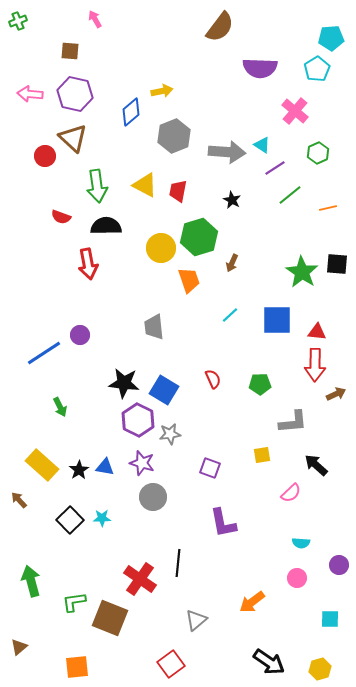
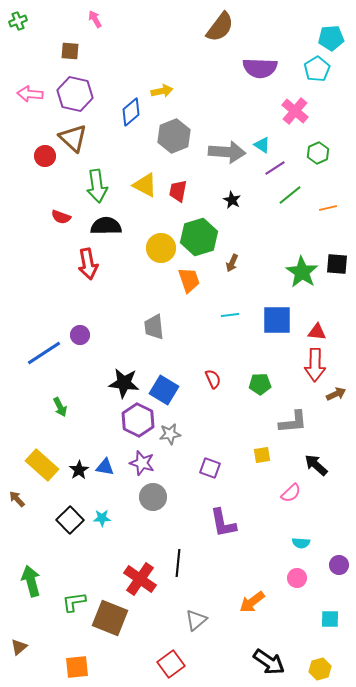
cyan line at (230, 315): rotated 36 degrees clockwise
brown arrow at (19, 500): moved 2 px left, 1 px up
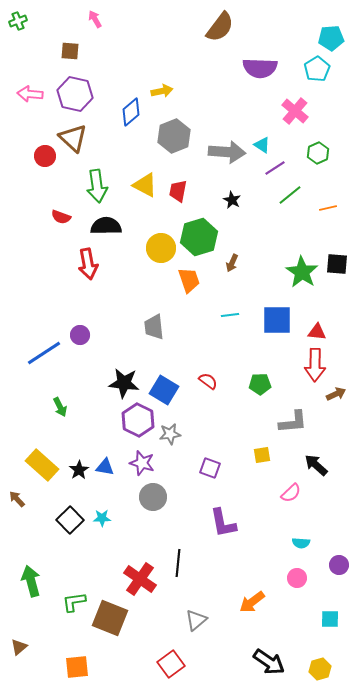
red semicircle at (213, 379): moved 5 px left, 2 px down; rotated 30 degrees counterclockwise
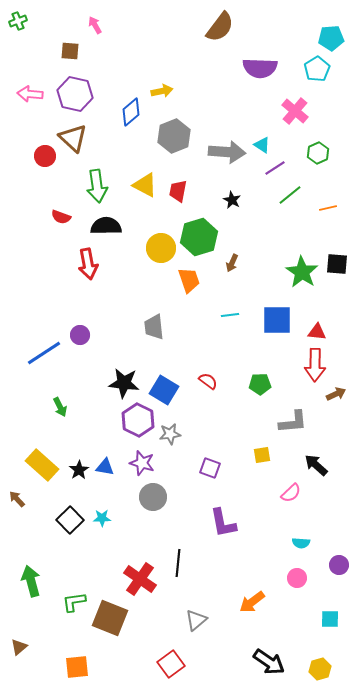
pink arrow at (95, 19): moved 6 px down
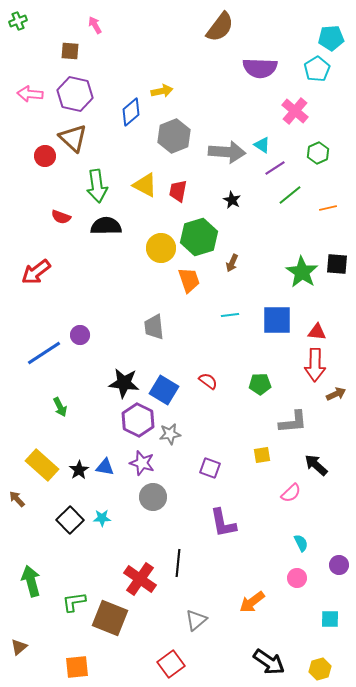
red arrow at (88, 264): moved 52 px left, 8 px down; rotated 64 degrees clockwise
cyan semicircle at (301, 543): rotated 120 degrees counterclockwise
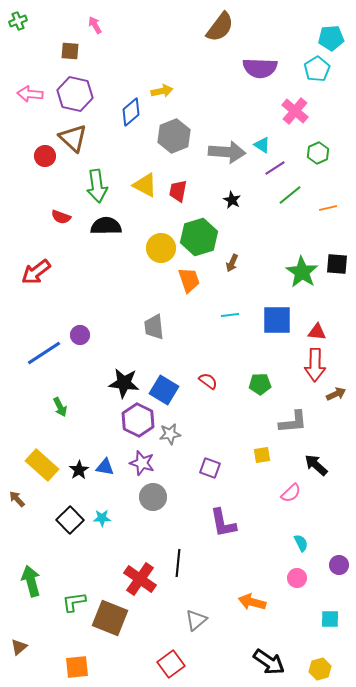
orange arrow at (252, 602): rotated 52 degrees clockwise
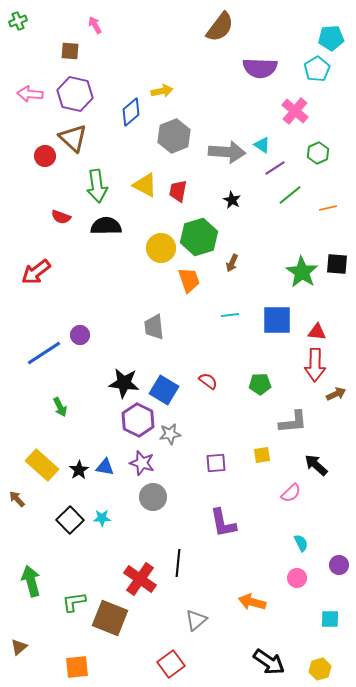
purple square at (210, 468): moved 6 px right, 5 px up; rotated 25 degrees counterclockwise
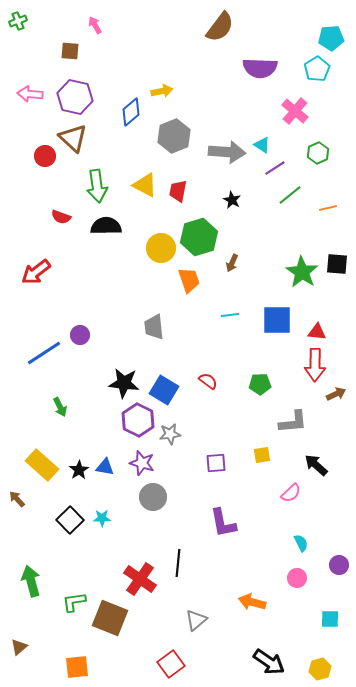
purple hexagon at (75, 94): moved 3 px down
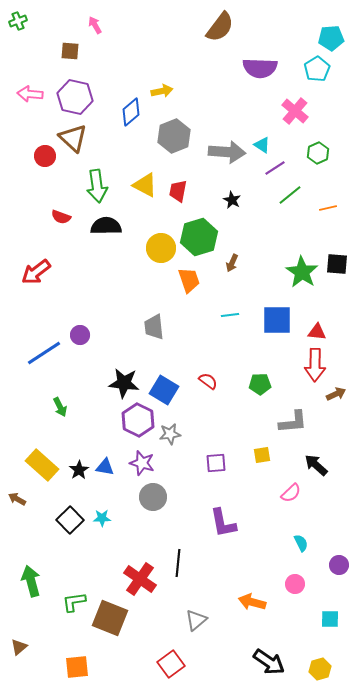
brown arrow at (17, 499): rotated 18 degrees counterclockwise
pink circle at (297, 578): moved 2 px left, 6 px down
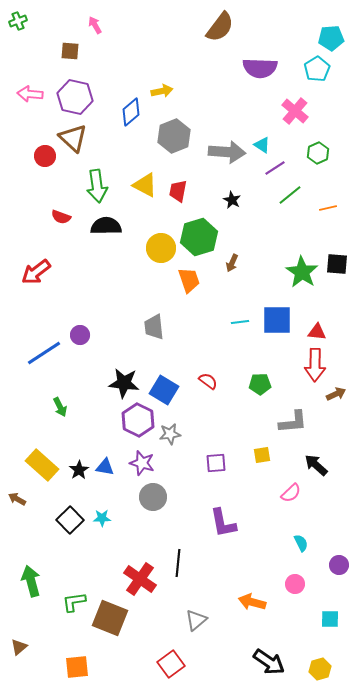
cyan line at (230, 315): moved 10 px right, 7 px down
